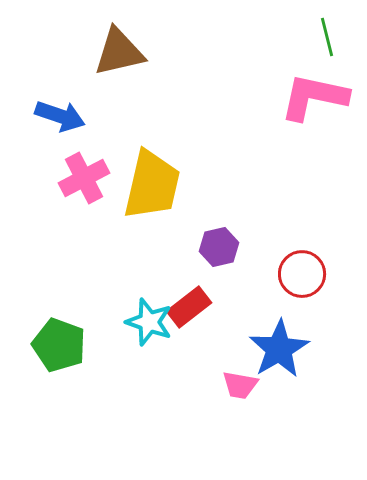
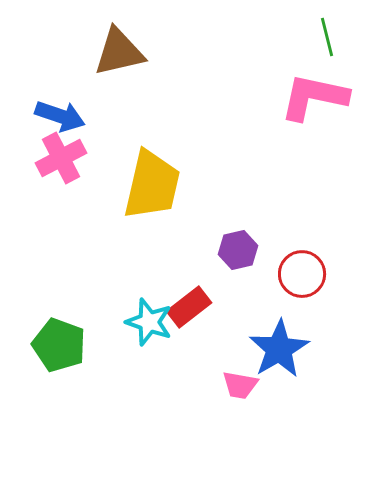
pink cross: moved 23 px left, 20 px up
purple hexagon: moved 19 px right, 3 px down
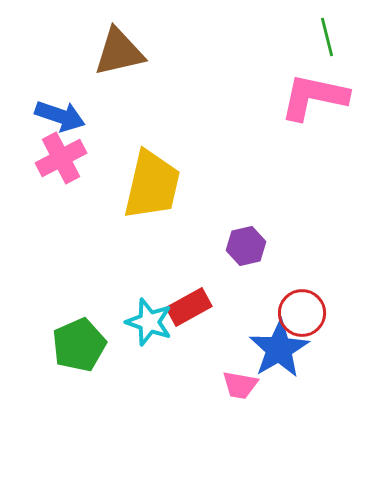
purple hexagon: moved 8 px right, 4 px up
red circle: moved 39 px down
red rectangle: rotated 9 degrees clockwise
green pentagon: moved 20 px right; rotated 28 degrees clockwise
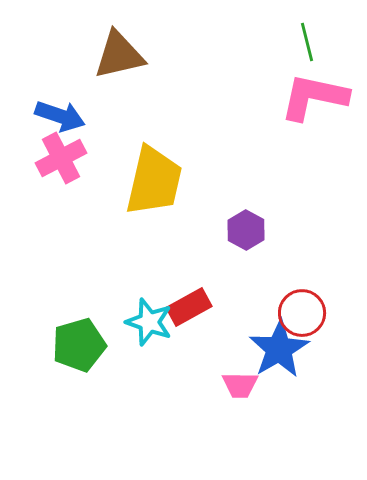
green line: moved 20 px left, 5 px down
brown triangle: moved 3 px down
yellow trapezoid: moved 2 px right, 4 px up
purple hexagon: moved 16 px up; rotated 18 degrees counterclockwise
green pentagon: rotated 8 degrees clockwise
pink trapezoid: rotated 9 degrees counterclockwise
